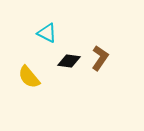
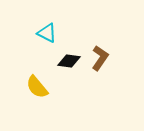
yellow semicircle: moved 8 px right, 10 px down
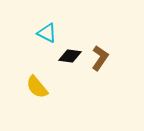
black diamond: moved 1 px right, 5 px up
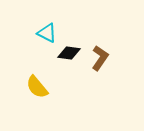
black diamond: moved 1 px left, 3 px up
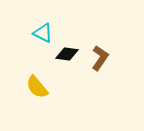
cyan triangle: moved 4 px left
black diamond: moved 2 px left, 1 px down
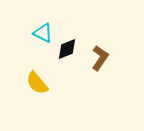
black diamond: moved 5 px up; rotated 30 degrees counterclockwise
yellow semicircle: moved 4 px up
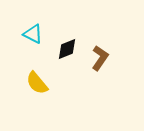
cyan triangle: moved 10 px left, 1 px down
